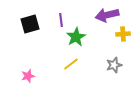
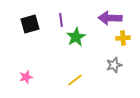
purple arrow: moved 3 px right, 3 px down; rotated 15 degrees clockwise
yellow cross: moved 4 px down
yellow line: moved 4 px right, 16 px down
pink star: moved 2 px left, 1 px down
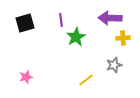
black square: moved 5 px left, 1 px up
yellow line: moved 11 px right
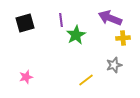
purple arrow: rotated 20 degrees clockwise
green star: moved 2 px up
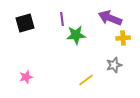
purple line: moved 1 px right, 1 px up
green star: rotated 24 degrees clockwise
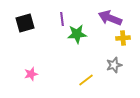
green star: moved 1 px right, 1 px up
pink star: moved 5 px right, 3 px up
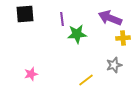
black square: moved 9 px up; rotated 12 degrees clockwise
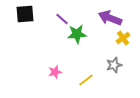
purple line: rotated 40 degrees counterclockwise
yellow cross: rotated 32 degrees counterclockwise
pink star: moved 24 px right, 2 px up
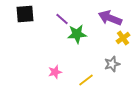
gray star: moved 2 px left, 1 px up
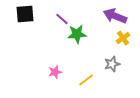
purple arrow: moved 5 px right, 2 px up
